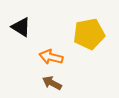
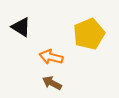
yellow pentagon: rotated 12 degrees counterclockwise
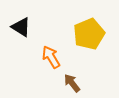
orange arrow: rotated 45 degrees clockwise
brown arrow: moved 20 px right; rotated 24 degrees clockwise
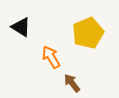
yellow pentagon: moved 1 px left, 1 px up
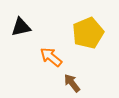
black triangle: rotated 45 degrees counterclockwise
orange arrow: rotated 20 degrees counterclockwise
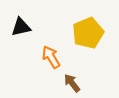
orange arrow: rotated 20 degrees clockwise
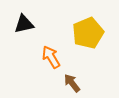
black triangle: moved 3 px right, 3 px up
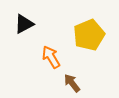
black triangle: rotated 15 degrees counterclockwise
yellow pentagon: moved 1 px right, 2 px down
